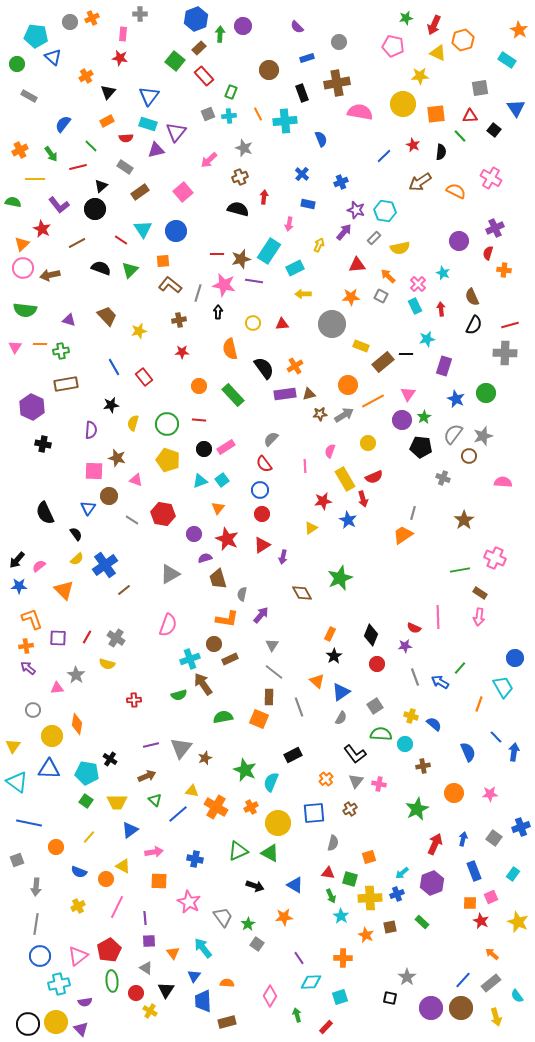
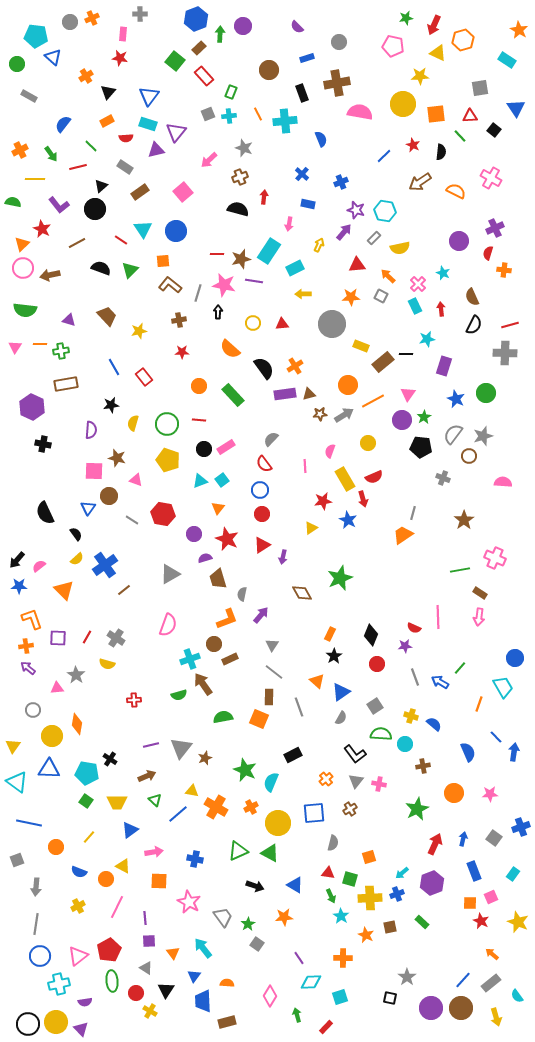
orange semicircle at (230, 349): rotated 35 degrees counterclockwise
orange L-shape at (227, 619): rotated 30 degrees counterclockwise
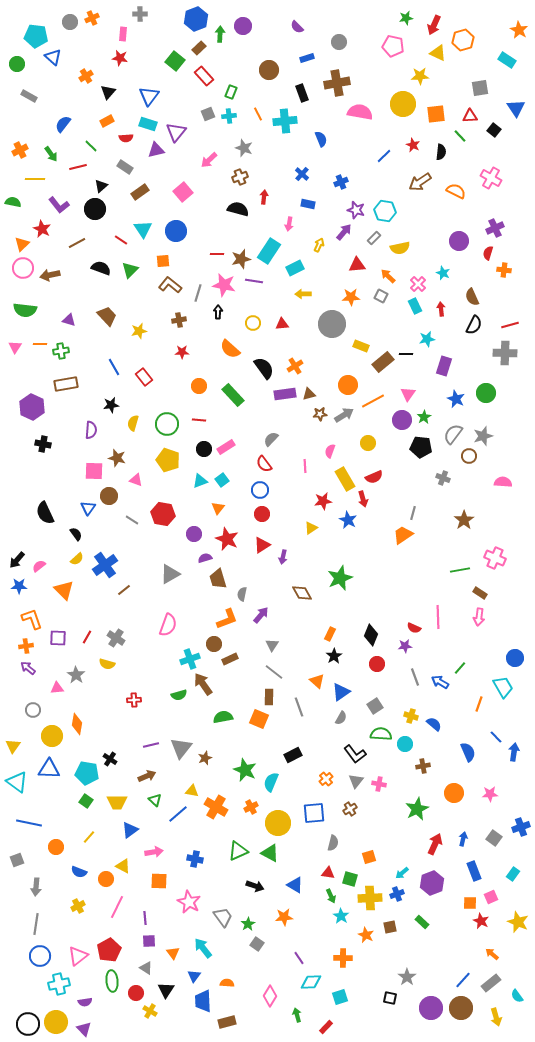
purple triangle at (81, 1029): moved 3 px right
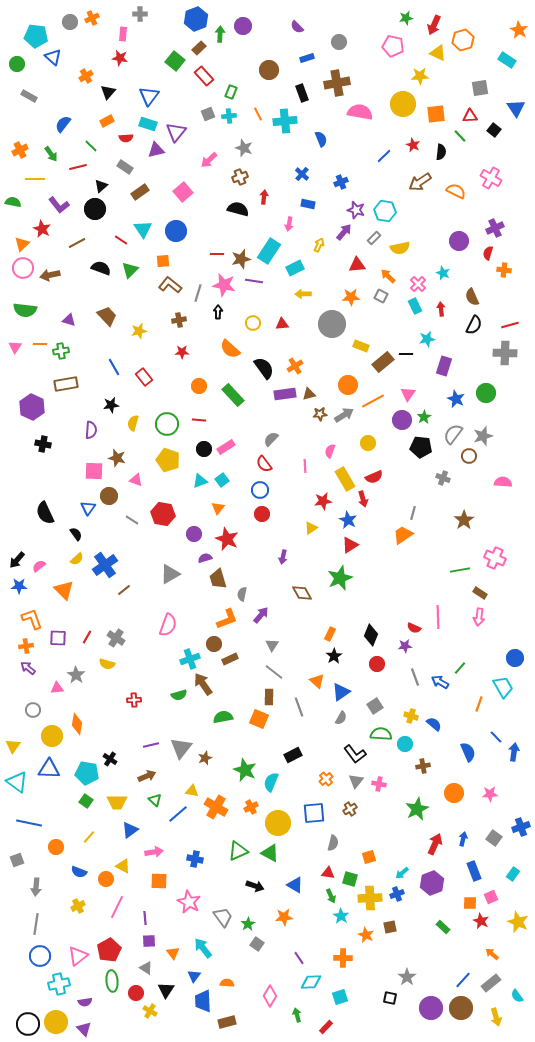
red triangle at (262, 545): moved 88 px right
green rectangle at (422, 922): moved 21 px right, 5 px down
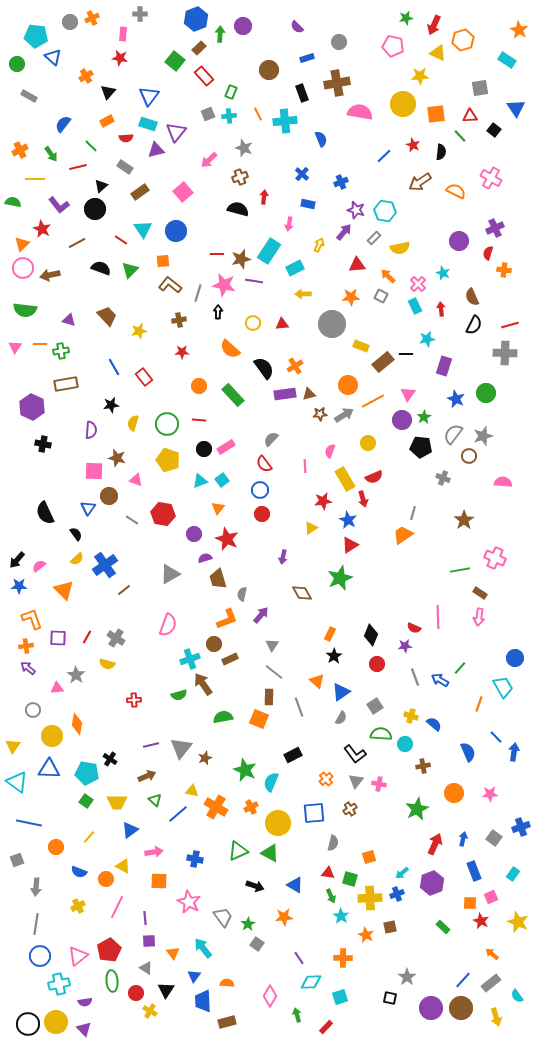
blue arrow at (440, 682): moved 2 px up
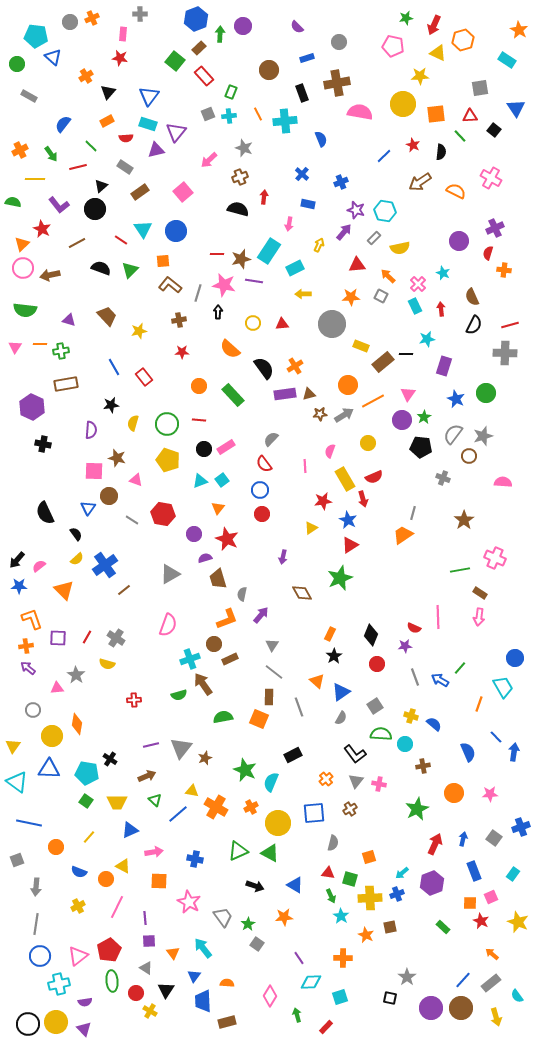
blue triangle at (130, 830): rotated 12 degrees clockwise
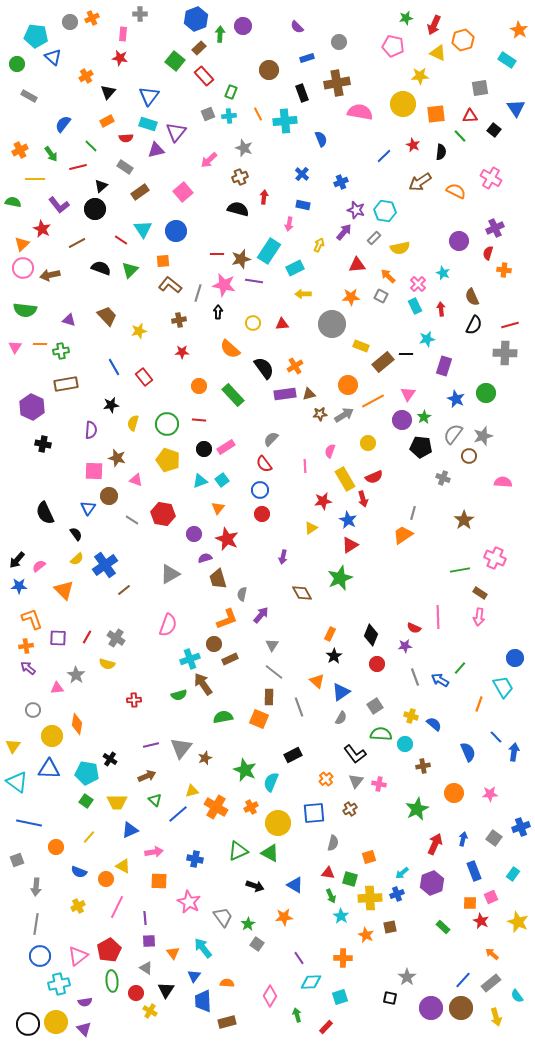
blue rectangle at (308, 204): moved 5 px left, 1 px down
yellow triangle at (192, 791): rotated 24 degrees counterclockwise
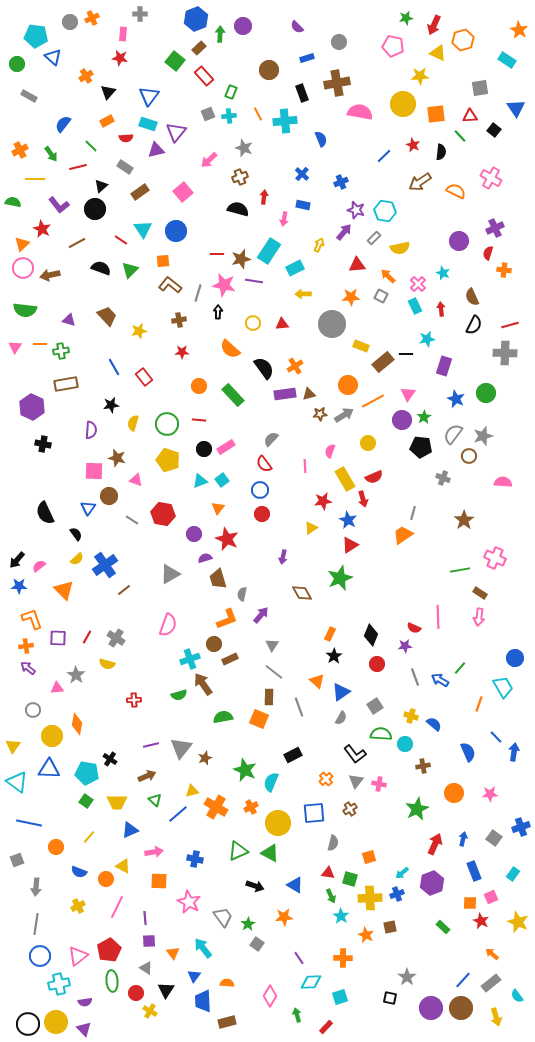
pink arrow at (289, 224): moved 5 px left, 5 px up
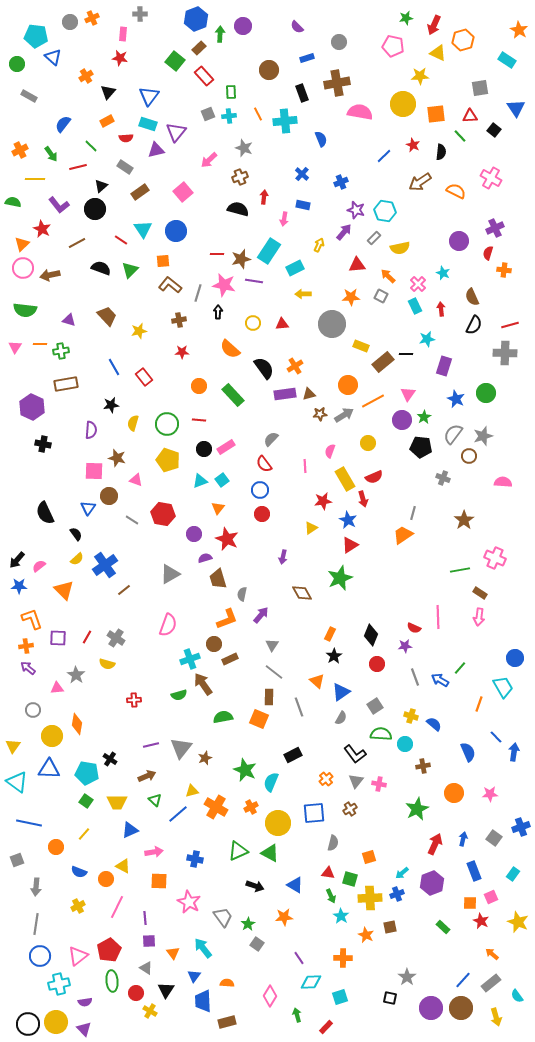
green rectangle at (231, 92): rotated 24 degrees counterclockwise
yellow line at (89, 837): moved 5 px left, 3 px up
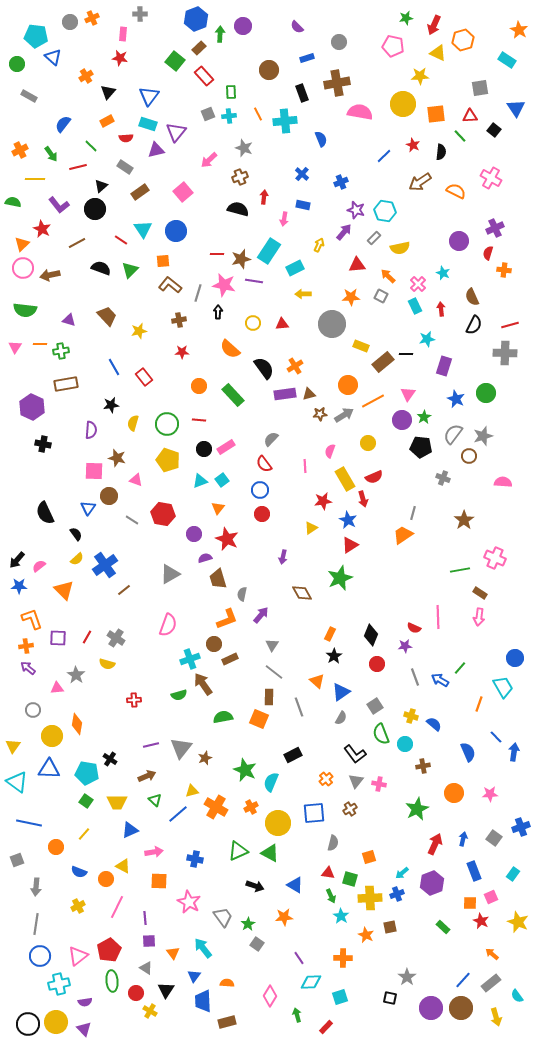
green semicircle at (381, 734): rotated 115 degrees counterclockwise
